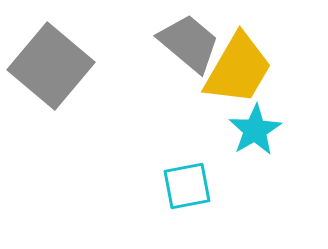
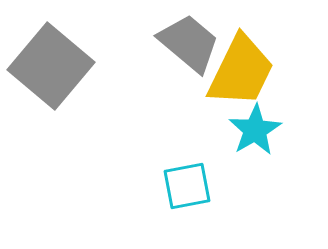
yellow trapezoid: moved 3 px right, 2 px down; rotated 4 degrees counterclockwise
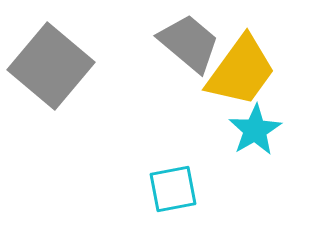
yellow trapezoid: rotated 10 degrees clockwise
cyan square: moved 14 px left, 3 px down
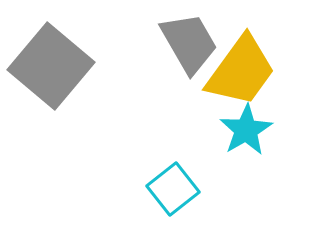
gray trapezoid: rotated 20 degrees clockwise
cyan star: moved 9 px left
cyan square: rotated 27 degrees counterclockwise
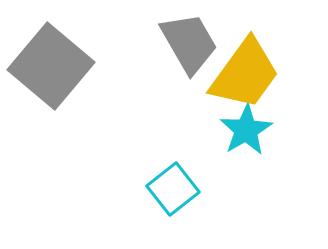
yellow trapezoid: moved 4 px right, 3 px down
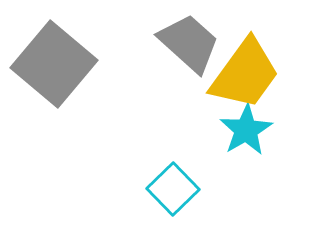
gray trapezoid: rotated 18 degrees counterclockwise
gray square: moved 3 px right, 2 px up
cyan square: rotated 6 degrees counterclockwise
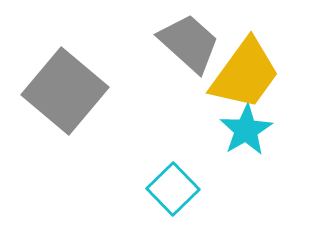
gray square: moved 11 px right, 27 px down
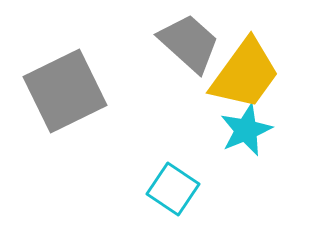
gray square: rotated 24 degrees clockwise
cyan star: rotated 8 degrees clockwise
cyan square: rotated 12 degrees counterclockwise
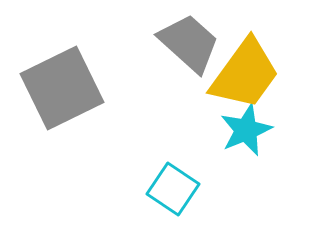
gray square: moved 3 px left, 3 px up
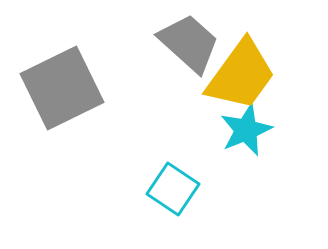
yellow trapezoid: moved 4 px left, 1 px down
